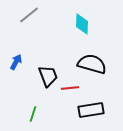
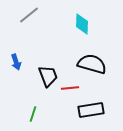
blue arrow: rotated 133 degrees clockwise
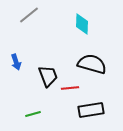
green line: rotated 56 degrees clockwise
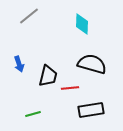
gray line: moved 1 px down
blue arrow: moved 3 px right, 2 px down
black trapezoid: rotated 35 degrees clockwise
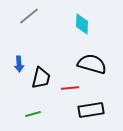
blue arrow: rotated 14 degrees clockwise
black trapezoid: moved 7 px left, 2 px down
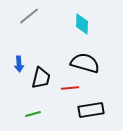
black semicircle: moved 7 px left, 1 px up
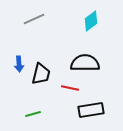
gray line: moved 5 px right, 3 px down; rotated 15 degrees clockwise
cyan diamond: moved 9 px right, 3 px up; rotated 50 degrees clockwise
black semicircle: rotated 16 degrees counterclockwise
black trapezoid: moved 4 px up
red line: rotated 18 degrees clockwise
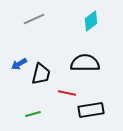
blue arrow: rotated 63 degrees clockwise
red line: moved 3 px left, 5 px down
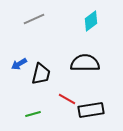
red line: moved 6 px down; rotated 18 degrees clockwise
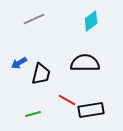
blue arrow: moved 1 px up
red line: moved 1 px down
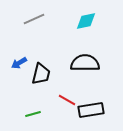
cyan diamond: moved 5 px left; rotated 25 degrees clockwise
